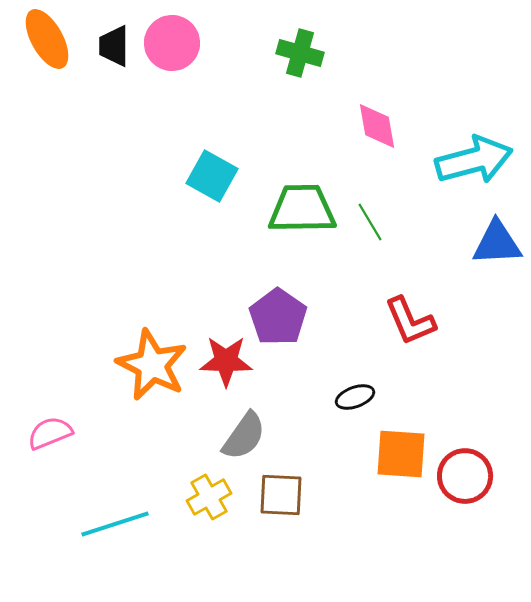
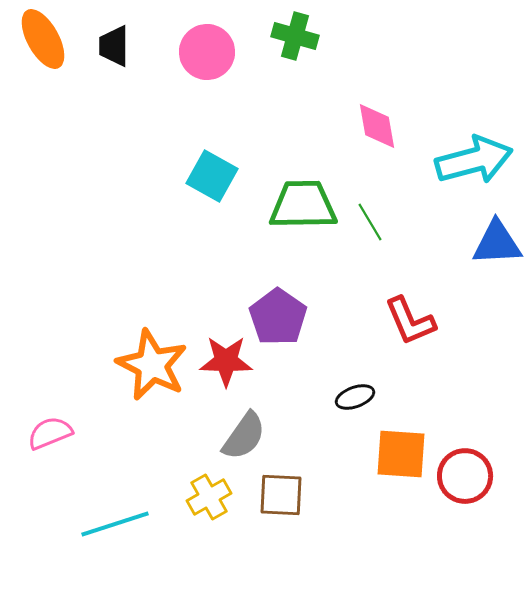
orange ellipse: moved 4 px left
pink circle: moved 35 px right, 9 px down
green cross: moved 5 px left, 17 px up
green trapezoid: moved 1 px right, 4 px up
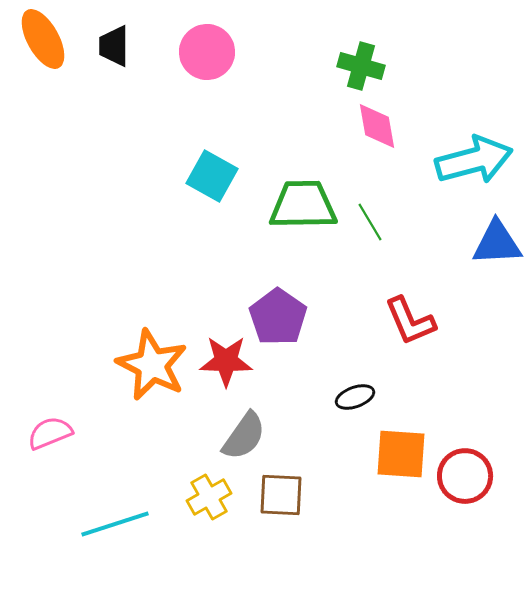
green cross: moved 66 px right, 30 px down
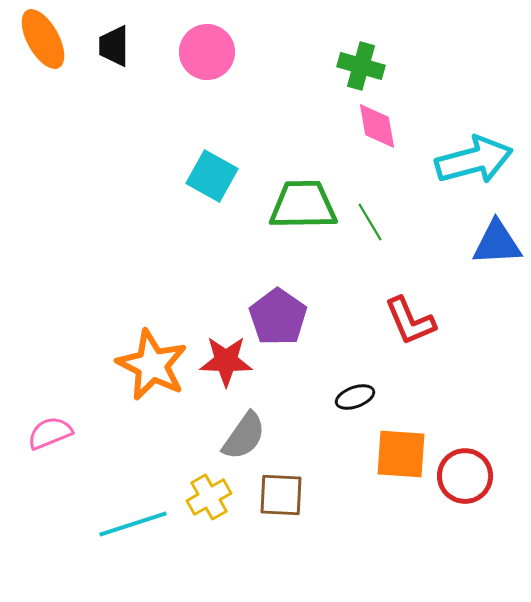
cyan line: moved 18 px right
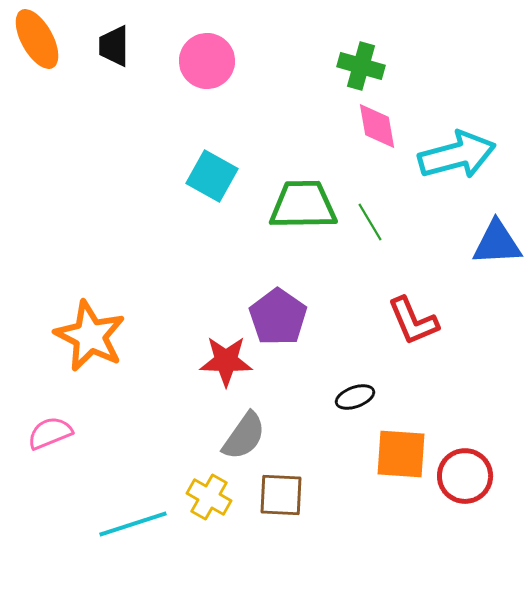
orange ellipse: moved 6 px left
pink circle: moved 9 px down
cyan arrow: moved 17 px left, 5 px up
red L-shape: moved 3 px right
orange star: moved 62 px left, 29 px up
yellow cross: rotated 30 degrees counterclockwise
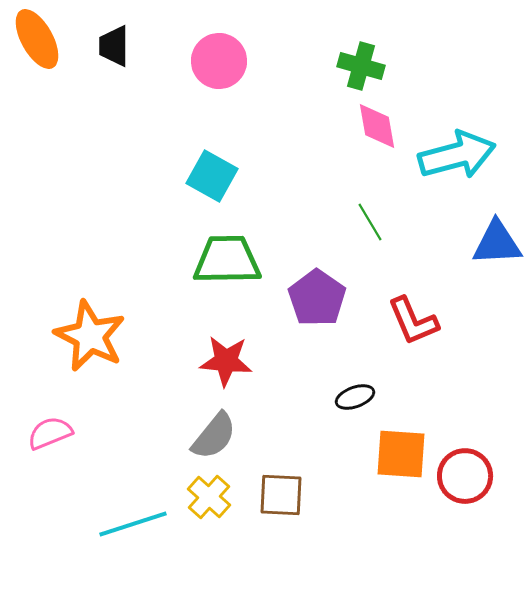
pink circle: moved 12 px right
green trapezoid: moved 76 px left, 55 px down
purple pentagon: moved 39 px right, 19 px up
red star: rotated 4 degrees clockwise
gray semicircle: moved 30 px left; rotated 4 degrees clockwise
yellow cross: rotated 12 degrees clockwise
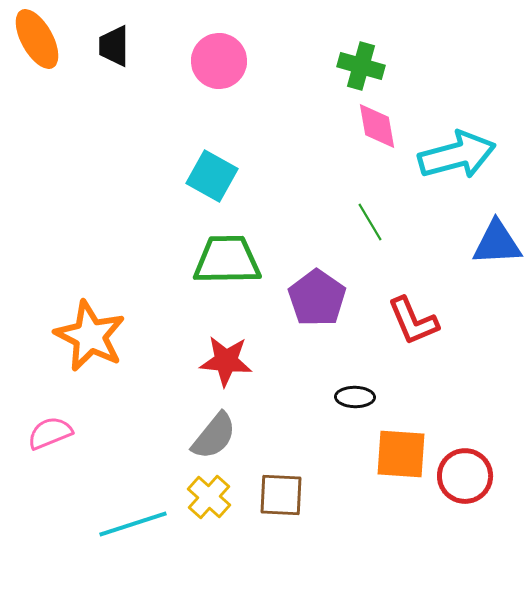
black ellipse: rotated 21 degrees clockwise
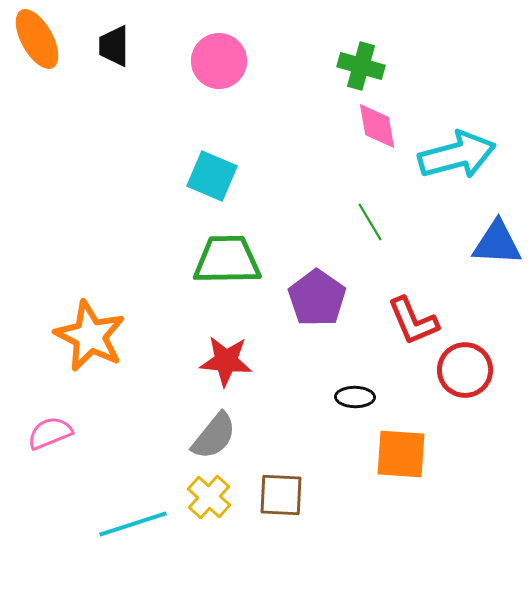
cyan square: rotated 6 degrees counterclockwise
blue triangle: rotated 6 degrees clockwise
red circle: moved 106 px up
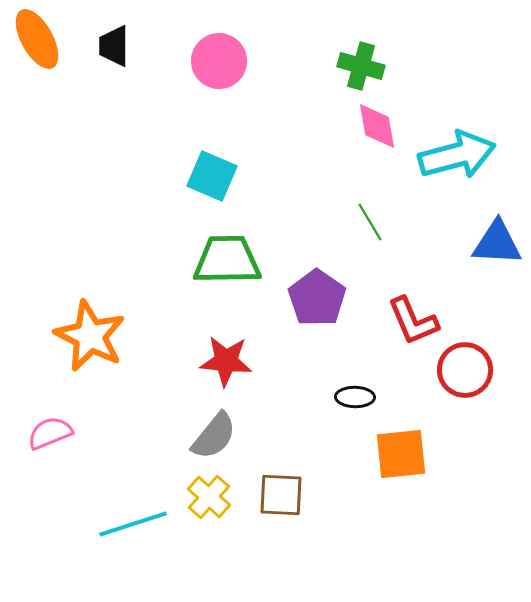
orange square: rotated 10 degrees counterclockwise
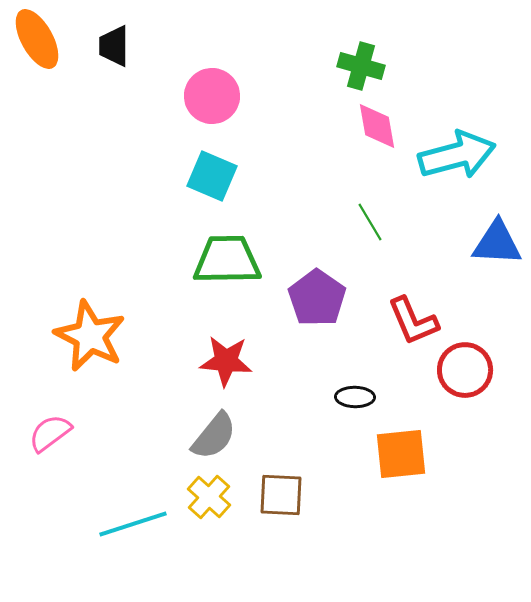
pink circle: moved 7 px left, 35 px down
pink semicircle: rotated 15 degrees counterclockwise
